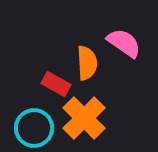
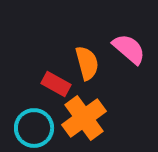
pink semicircle: moved 5 px right, 6 px down; rotated 6 degrees clockwise
orange semicircle: rotated 12 degrees counterclockwise
orange cross: rotated 9 degrees clockwise
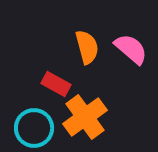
pink semicircle: moved 2 px right
orange semicircle: moved 16 px up
orange cross: moved 1 px right, 1 px up
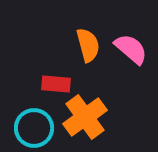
orange semicircle: moved 1 px right, 2 px up
red rectangle: rotated 24 degrees counterclockwise
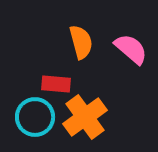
orange semicircle: moved 7 px left, 3 px up
cyan circle: moved 1 px right, 11 px up
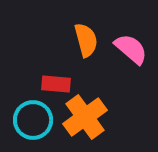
orange semicircle: moved 5 px right, 2 px up
cyan circle: moved 2 px left, 3 px down
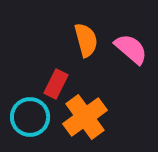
red rectangle: rotated 68 degrees counterclockwise
cyan circle: moved 3 px left, 3 px up
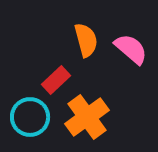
red rectangle: moved 4 px up; rotated 20 degrees clockwise
orange cross: moved 2 px right
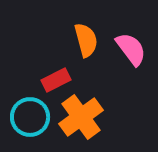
pink semicircle: rotated 12 degrees clockwise
red rectangle: rotated 16 degrees clockwise
orange cross: moved 6 px left
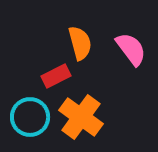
orange semicircle: moved 6 px left, 3 px down
red rectangle: moved 4 px up
orange cross: rotated 18 degrees counterclockwise
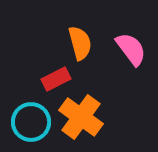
red rectangle: moved 3 px down
cyan circle: moved 1 px right, 5 px down
